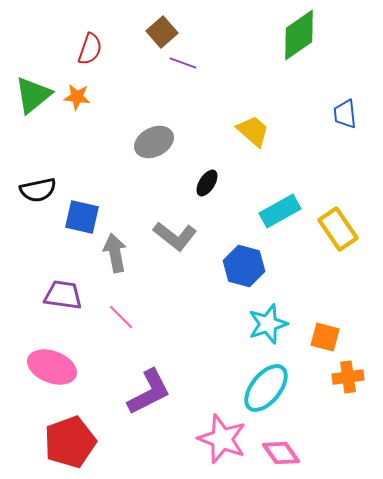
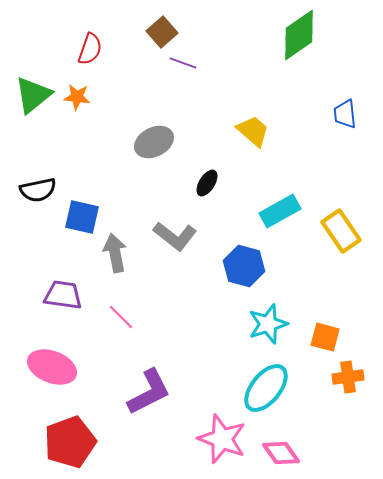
yellow rectangle: moved 3 px right, 2 px down
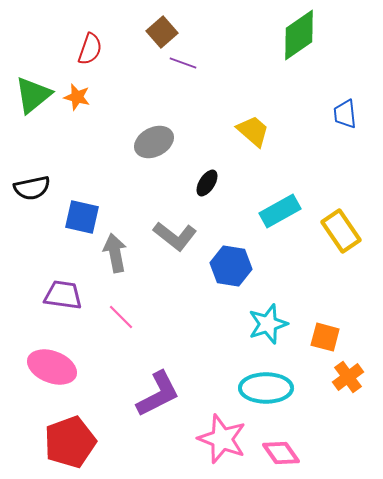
orange star: rotated 8 degrees clockwise
black semicircle: moved 6 px left, 2 px up
blue hexagon: moved 13 px left; rotated 6 degrees counterclockwise
orange cross: rotated 28 degrees counterclockwise
cyan ellipse: rotated 51 degrees clockwise
purple L-shape: moved 9 px right, 2 px down
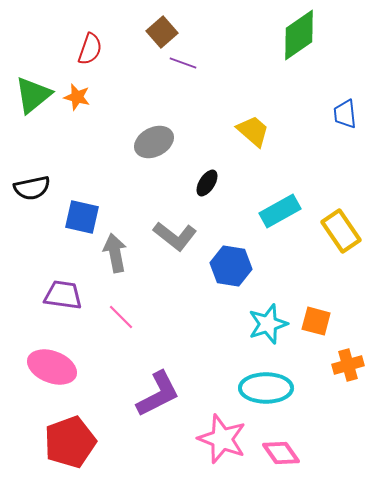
orange square: moved 9 px left, 16 px up
orange cross: moved 12 px up; rotated 20 degrees clockwise
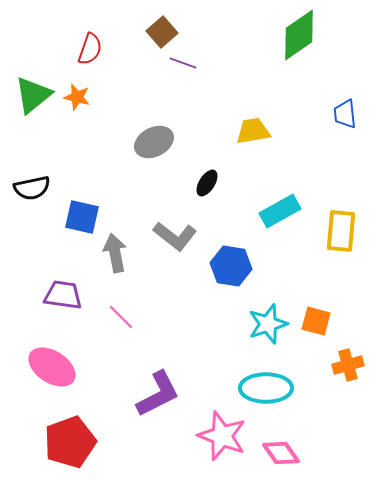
yellow trapezoid: rotated 51 degrees counterclockwise
yellow rectangle: rotated 39 degrees clockwise
pink ellipse: rotated 12 degrees clockwise
pink star: moved 3 px up
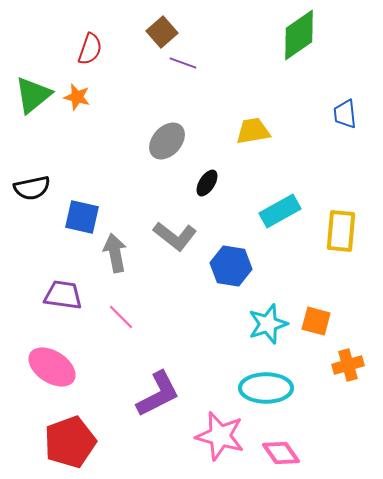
gray ellipse: moved 13 px right, 1 px up; rotated 21 degrees counterclockwise
pink star: moved 2 px left; rotated 6 degrees counterclockwise
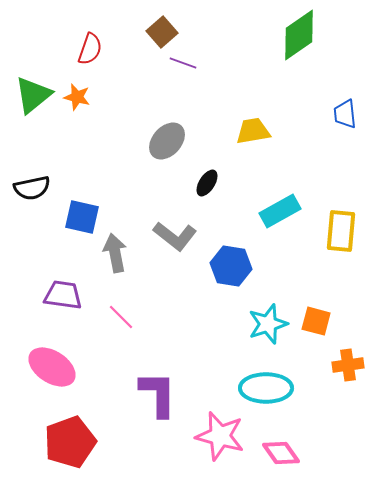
orange cross: rotated 8 degrees clockwise
purple L-shape: rotated 63 degrees counterclockwise
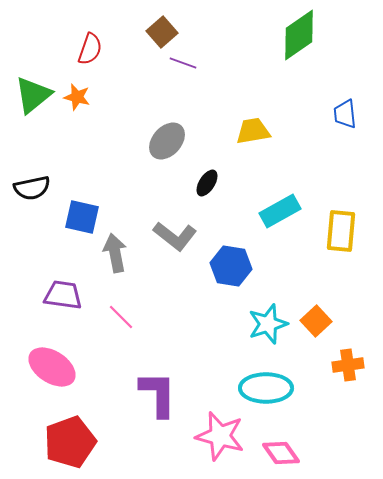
orange square: rotated 32 degrees clockwise
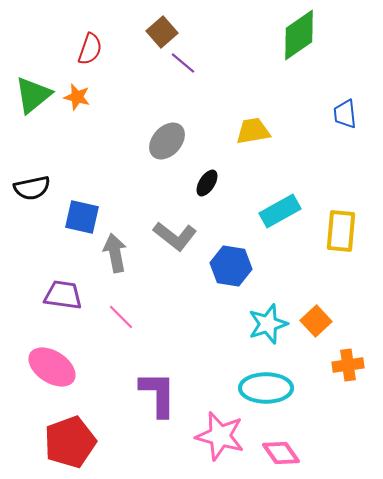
purple line: rotated 20 degrees clockwise
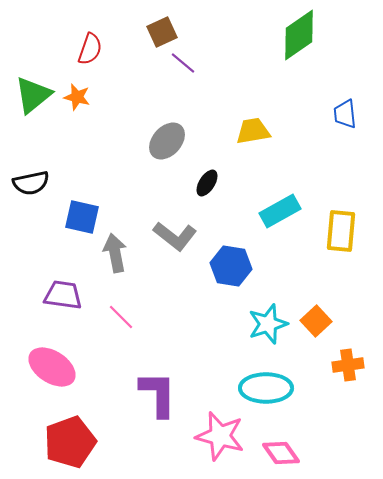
brown square: rotated 16 degrees clockwise
black semicircle: moved 1 px left, 5 px up
